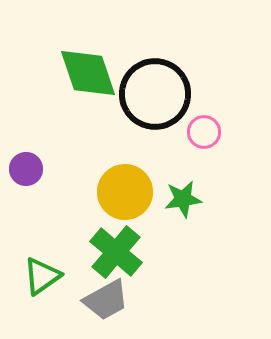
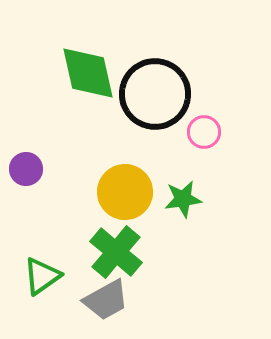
green diamond: rotated 6 degrees clockwise
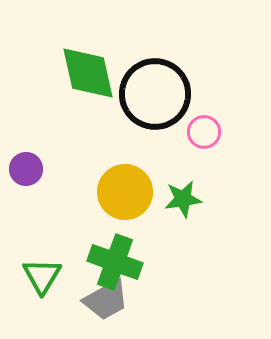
green cross: moved 1 px left, 10 px down; rotated 20 degrees counterclockwise
green triangle: rotated 24 degrees counterclockwise
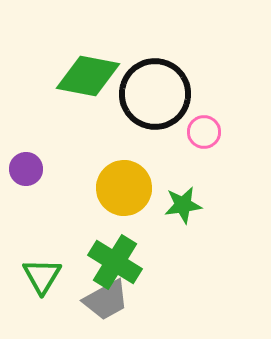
green diamond: moved 3 px down; rotated 66 degrees counterclockwise
yellow circle: moved 1 px left, 4 px up
green star: moved 6 px down
green cross: rotated 12 degrees clockwise
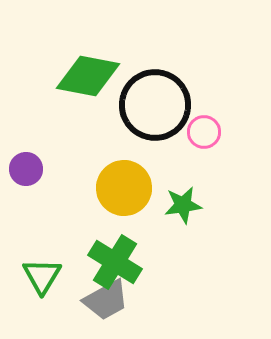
black circle: moved 11 px down
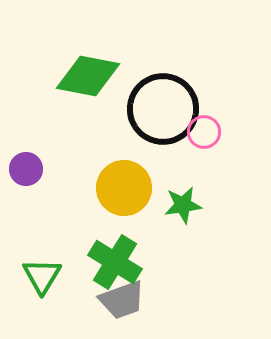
black circle: moved 8 px right, 4 px down
gray trapezoid: moved 16 px right; rotated 9 degrees clockwise
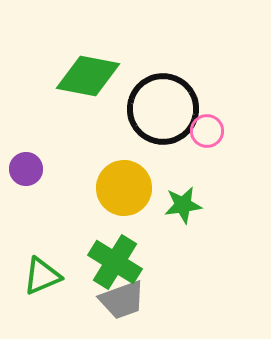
pink circle: moved 3 px right, 1 px up
green triangle: rotated 36 degrees clockwise
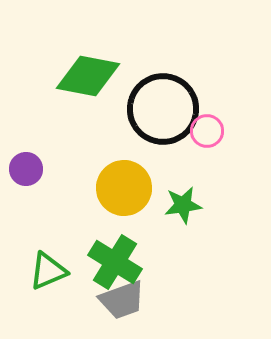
green triangle: moved 6 px right, 5 px up
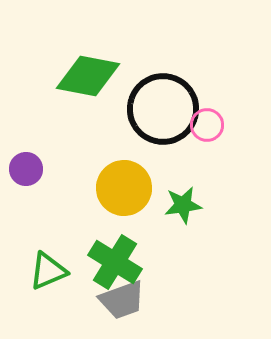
pink circle: moved 6 px up
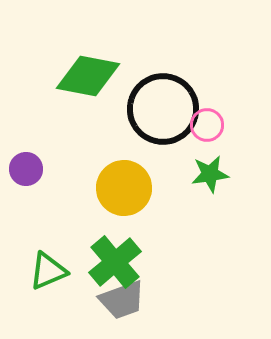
green star: moved 27 px right, 31 px up
green cross: rotated 18 degrees clockwise
